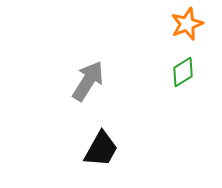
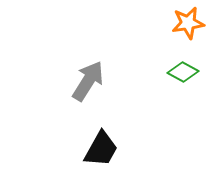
orange star: moved 1 px right, 1 px up; rotated 12 degrees clockwise
green diamond: rotated 60 degrees clockwise
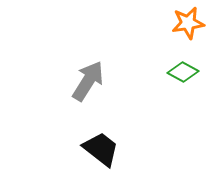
black trapezoid: rotated 81 degrees counterclockwise
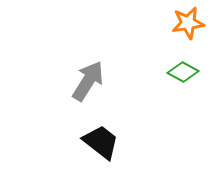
black trapezoid: moved 7 px up
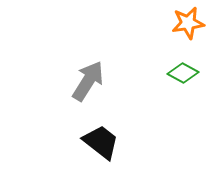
green diamond: moved 1 px down
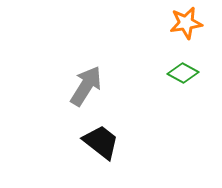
orange star: moved 2 px left
gray arrow: moved 2 px left, 5 px down
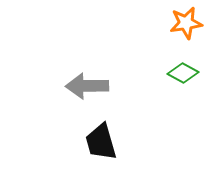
gray arrow: moved 1 px right; rotated 123 degrees counterclockwise
black trapezoid: rotated 144 degrees counterclockwise
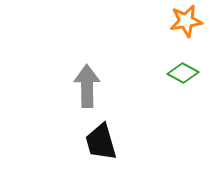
orange star: moved 2 px up
gray arrow: rotated 90 degrees clockwise
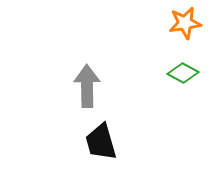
orange star: moved 1 px left, 2 px down
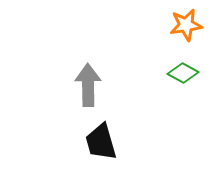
orange star: moved 1 px right, 2 px down
gray arrow: moved 1 px right, 1 px up
